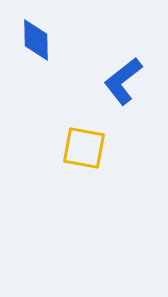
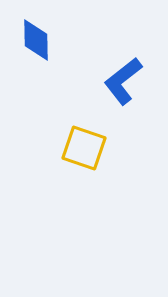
yellow square: rotated 9 degrees clockwise
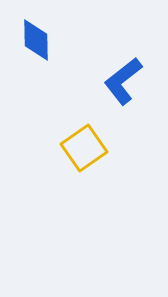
yellow square: rotated 36 degrees clockwise
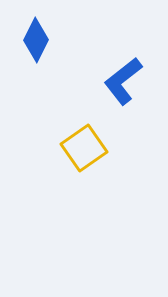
blue diamond: rotated 27 degrees clockwise
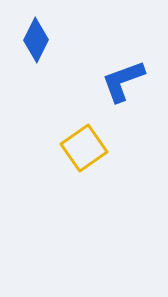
blue L-shape: rotated 18 degrees clockwise
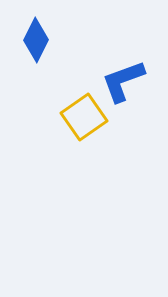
yellow square: moved 31 px up
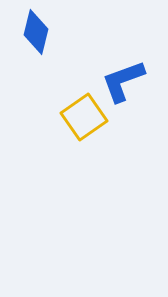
blue diamond: moved 8 px up; rotated 12 degrees counterclockwise
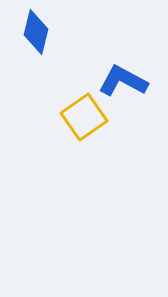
blue L-shape: rotated 48 degrees clockwise
